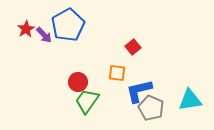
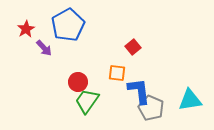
purple arrow: moved 13 px down
blue L-shape: rotated 96 degrees clockwise
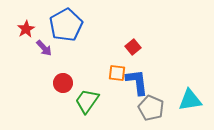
blue pentagon: moved 2 px left
red circle: moved 15 px left, 1 px down
blue L-shape: moved 2 px left, 9 px up
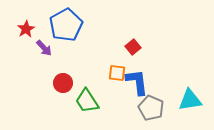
green trapezoid: rotated 68 degrees counterclockwise
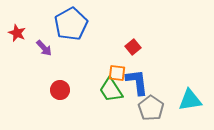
blue pentagon: moved 5 px right, 1 px up
red star: moved 9 px left, 4 px down; rotated 18 degrees counterclockwise
red circle: moved 3 px left, 7 px down
green trapezoid: moved 24 px right, 11 px up
gray pentagon: rotated 10 degrees clockwise
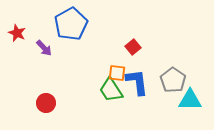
red circle: moved 14 px left, 13 px down
cyan triangle: rotated 10 degrees clockwise
gray pentagon: moved 22 px right, 28 px up
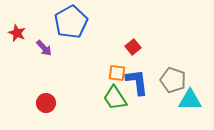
blue pentagon: moved 2 px up
gray pentagon: rotated 15 degrees counterclockwise
green trapezoid: moved 4 px right, 8 px down
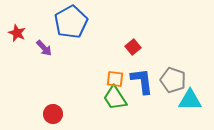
orange square: moved 2 px left, 6 px down
blue L-shape: moved 5 px right, 1 px up
red circle: moved 7 px right, 11 px down
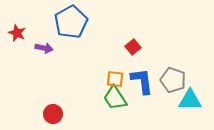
purple arrow: rotated 36 degrees counterclockwise
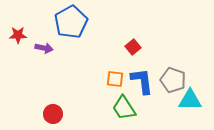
red star: moved 1 px right, 2 px down; rotated 24 degrees counterclockwise
green trapezoid: moved 9 px right, 10 px down
